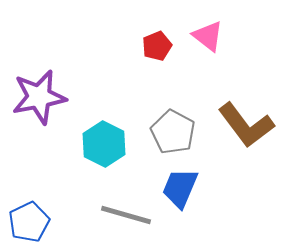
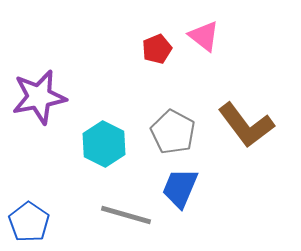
pink triangle: moved 4 px left
red pentagon: moved 3 px down
blue pentagon: rotated 12 degrees counterclockwise
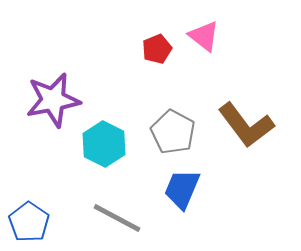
purple star: moved 14 px right, 3 px down
blue trapezoid: moved 2 px right, 1 px down
gray line: moved 9 px left, 3 px down; rotated 12 degrees clockwise
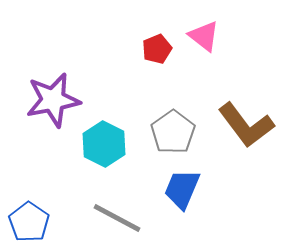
gray pentagon: rotated 9 degrees clockwise
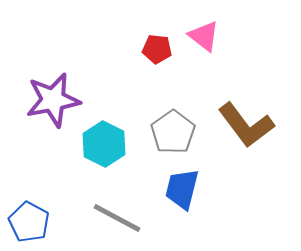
red pentagon: rotated 28 degrees clockwise
blue trapezoid: rotated 9 degrees counterclockwise
blue pentagon: rotated 6 degrees counterclockwise
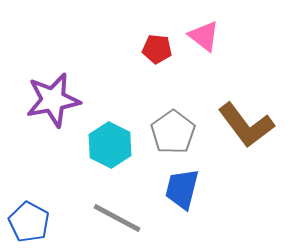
cyan hexagon: moved 6 px right, 1 px down
